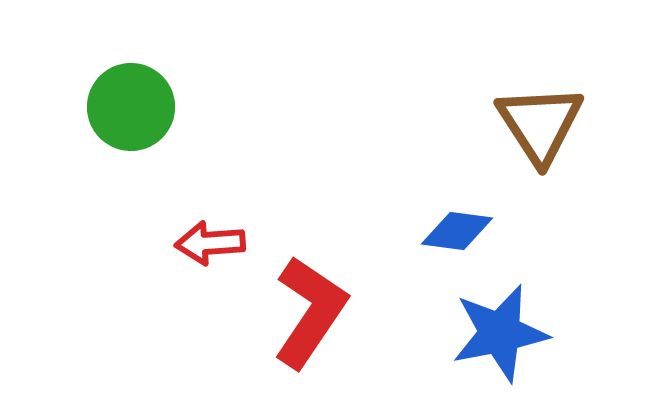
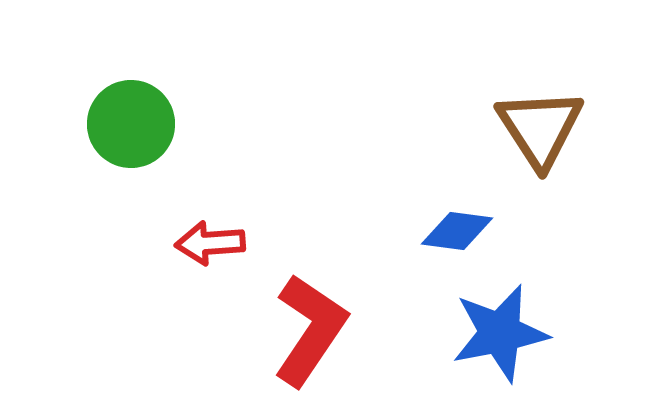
green circle: moved 17 px down
brown triangle: moved 4 px down
red L-shape: moved 18 px down
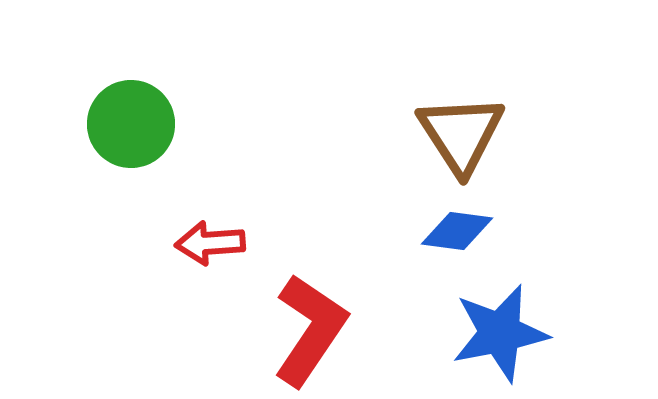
brown triangle: moved 79 px left, 6 px down
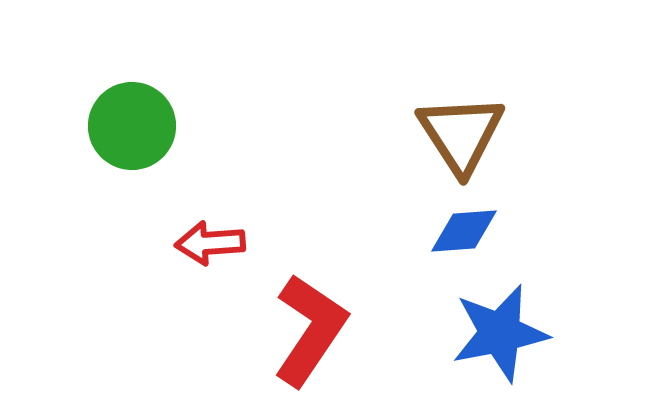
green circle: moved 1 px right, 2 px down
blue diamond: moved 7 px right; rotated 12 degrees counterclockwise
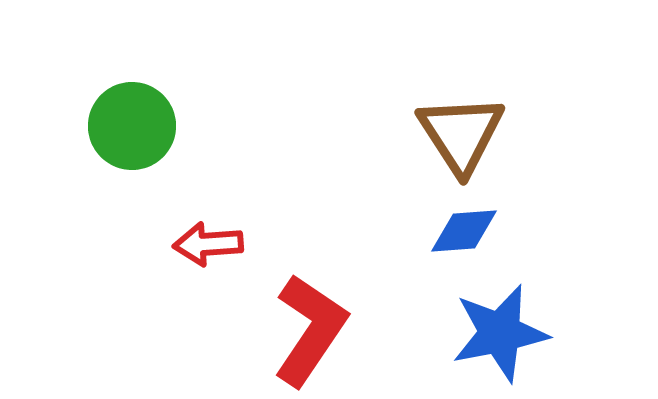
red arrow: moved 2 px left, 1 px down
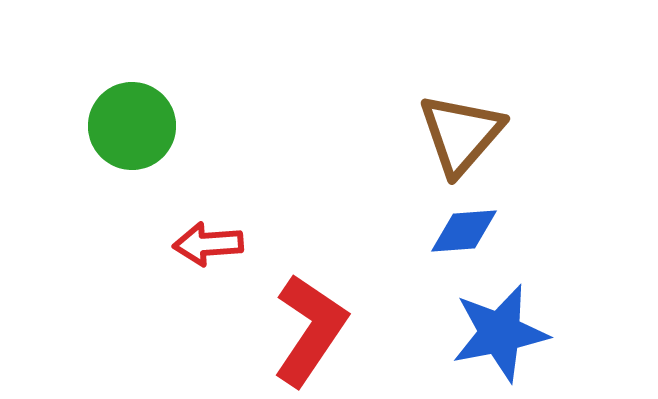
brown triangle: rotated 14 degrees clockwise
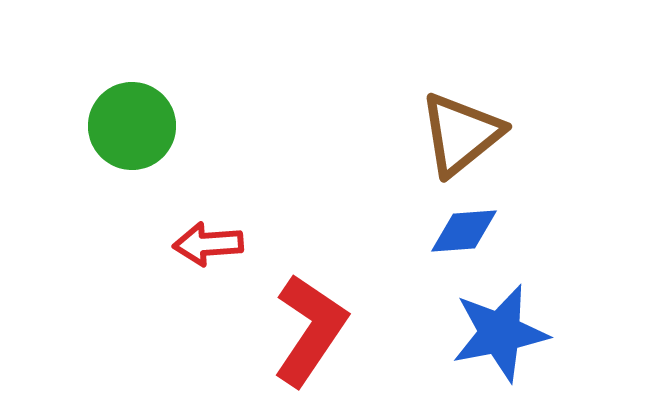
brown triangle: rotated 10 degrees clockwise
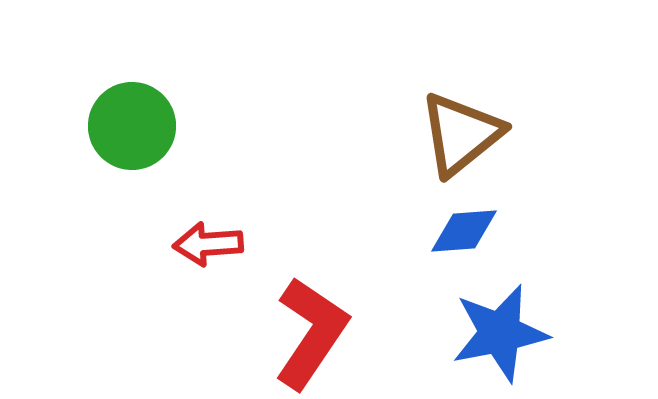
red L-shape: moved 1 px right, 3 px down
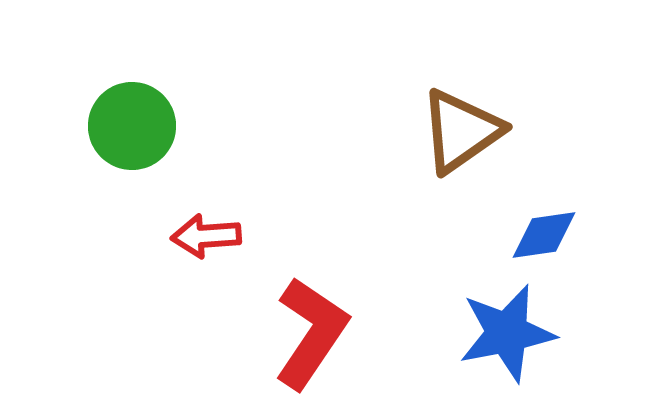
brown triangle: moved 3 px up; rotated 4 degrees clockwise
blue diamond: moved 80 px right, 4 px down; rotated 4 degrees counterclockwise
red arrow: moved 2 px left, 8 px up
blue star: moved 7 px right
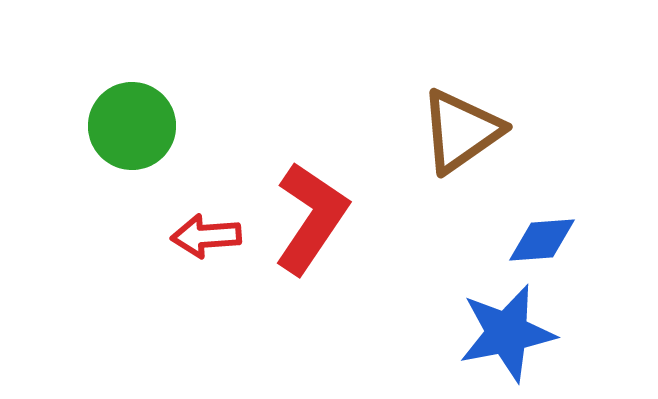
blue diamond: moved 2 px left, 5 px down; rotated 4 degrees clockwise
red L-shape: moved 115 px up
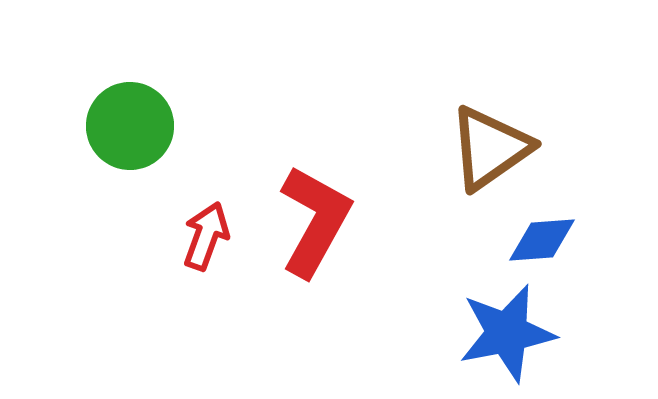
green circle: moved 2 px left
brown triangle: moved 29 px right, 17 px down
red L-shape: moved 4 px right, 3 px down; rotated 5 degrees counterclockwise
red arrow: rotated 114 degrees clockwise
